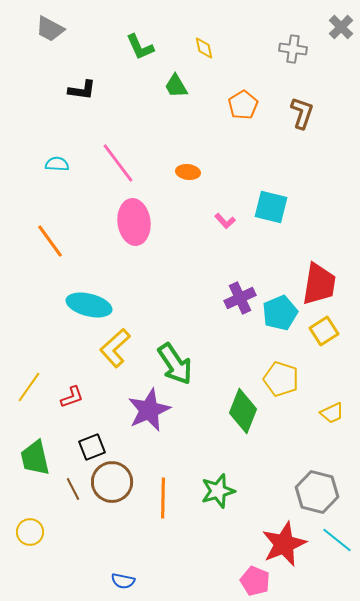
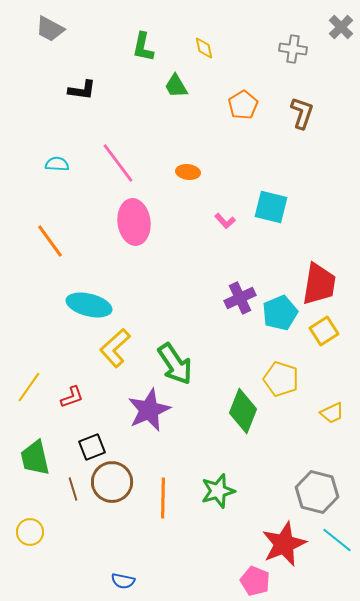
green L-shape at (140, 47): moved 3 px right; rotated 36 degrees clockwise
brown line at (73, 489): rotated 10 degrees clockwise
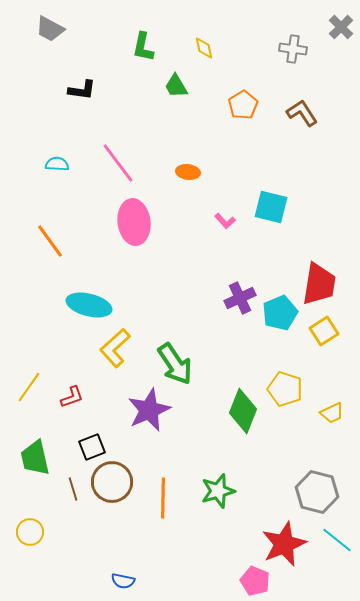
brown L-shape at (302, 113): rotated 52 degrees counterclockwise
yellow pentagon at (281, 379): moved 4 px right, 10 px down
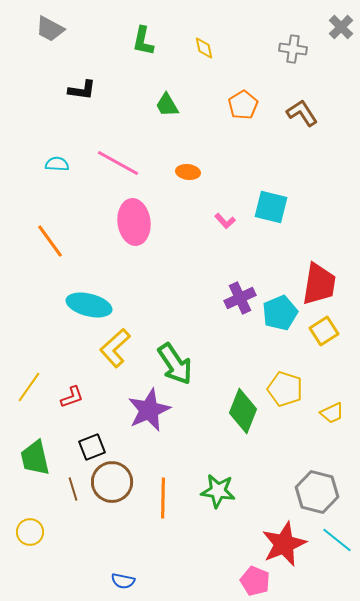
green L-shape at (143, 47): moved 6 px up
green trapezoid at (176, 86): moved 9 px left, 19 px down
pink line at (118, 163): rotated 24 degrees counterclockwise
green star at (218, 491): rotated 24 degrees clockwise
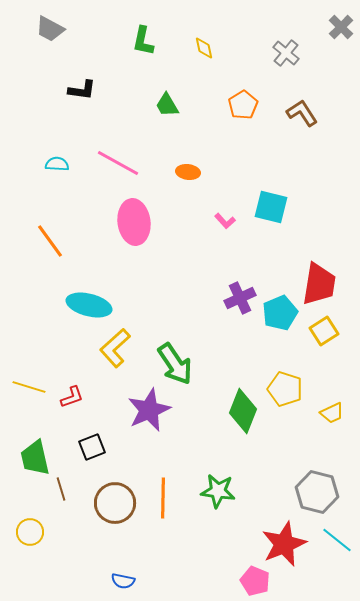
gray cross at (293, 49): moved 7 px left, 4 px down; rotated 32 degrees clockwise
yellow line at (29, 387): rotated 72 degrees clockwise
brown circle at (112, 482): moved 3 px right, 21 px down
brown line at (73, 489): moved 12 px left
